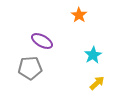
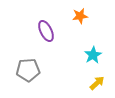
orange star: moved 1 px right, 1 px down; rotated 28 degrees clockwise
purple ellipse: moved 4 px right, 10 px up; rotated 35 degrees clockwise
gray pentagon: moved 2 px left, 2 px down
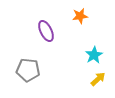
cyan star: moved 1 px right
gray pentagon: rotated 10 degrees clockwise
yellow arrow: moved 1 px right, 4 px up
